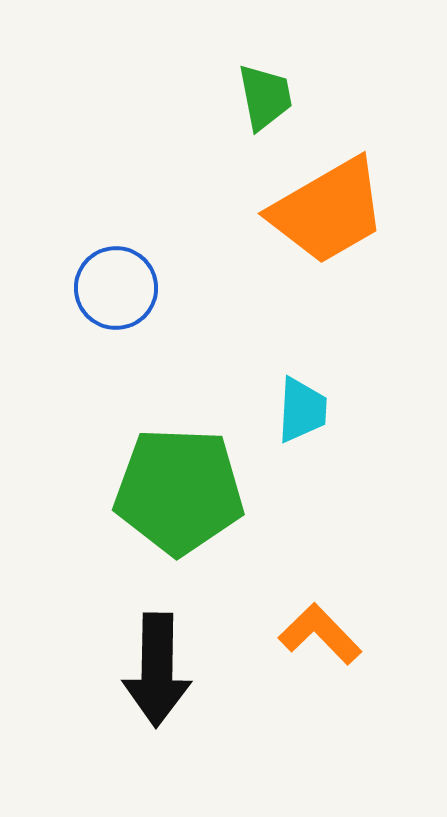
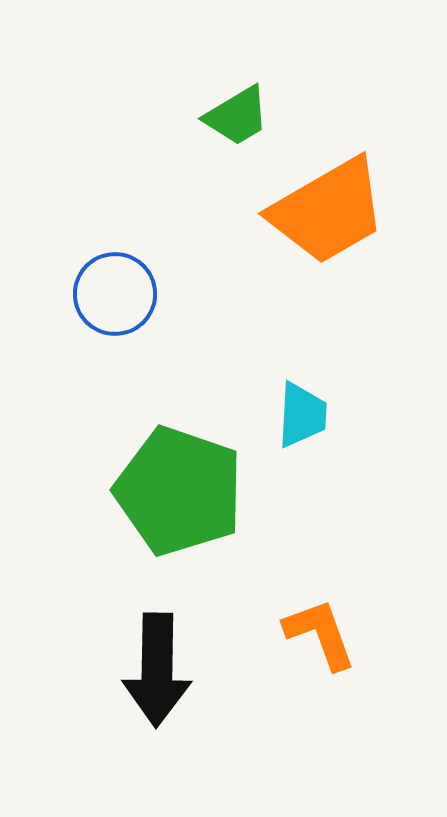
green trapezoid: moved 28 px left, 19 px down; rotated 70 degrees clockwise
blue circle: moved 1 px left, 6 px down
cyan trapezoid: moved 5 px down
green pentagon: rotated 17 degrees clockwise
orange L-shape: rotated 24 degrees clockwise
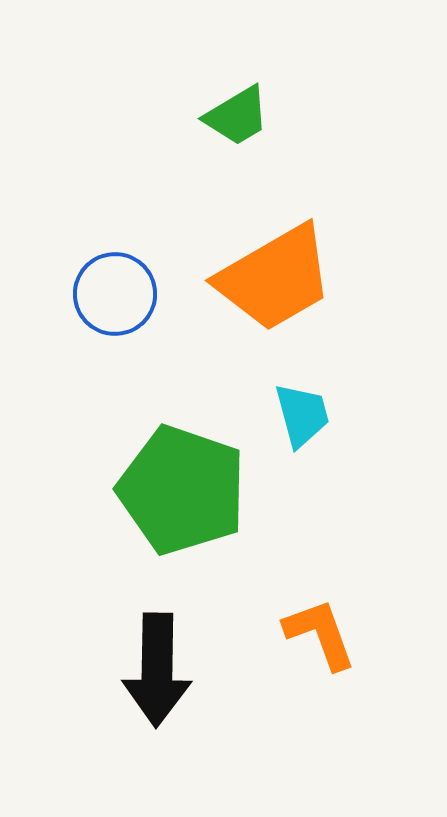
orange trapezoid: moved 53 px left, 67 px down
cyan trapezoid: rotated 18 degrees counterclockwise
green pentagon: moved 3 px right, 1 px up
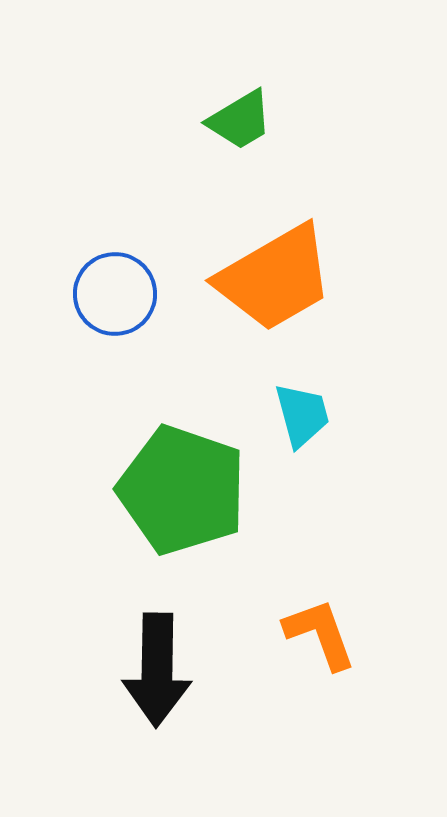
green trapezoid: moved 3 px right, 4 px down
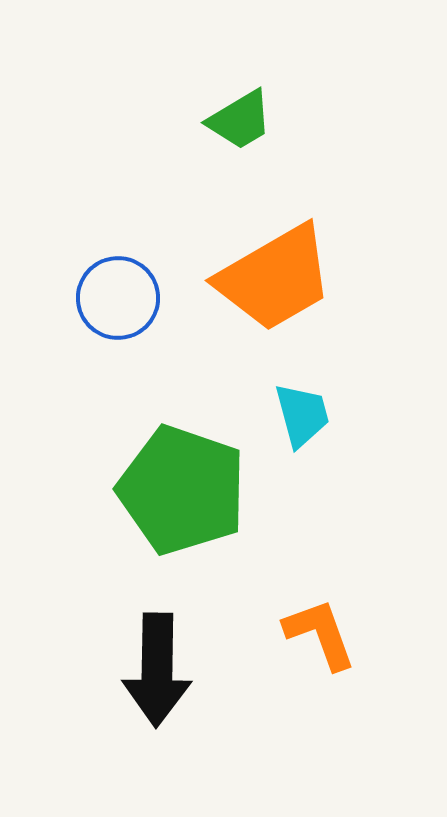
blue circle: moved 3 px right, 4 px down
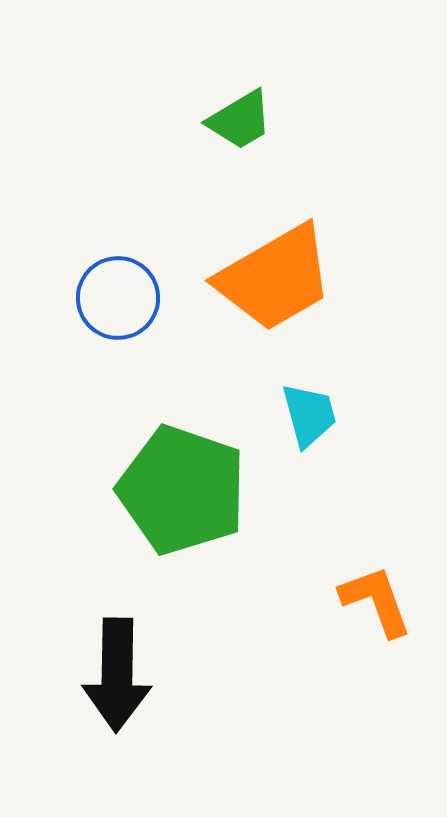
cyan trapezoid: moved 7 px right
orange L-shape: moved 56 px right, 33 px up
black arrow: moved 40 px left, 5 px down
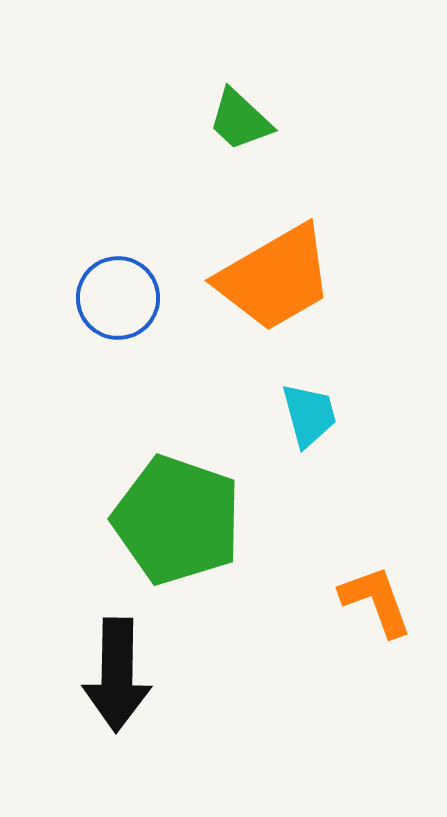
green trapezoid: rotated 74 degrees clockwise
green pentagon: moved 5 px left, 30 px down
